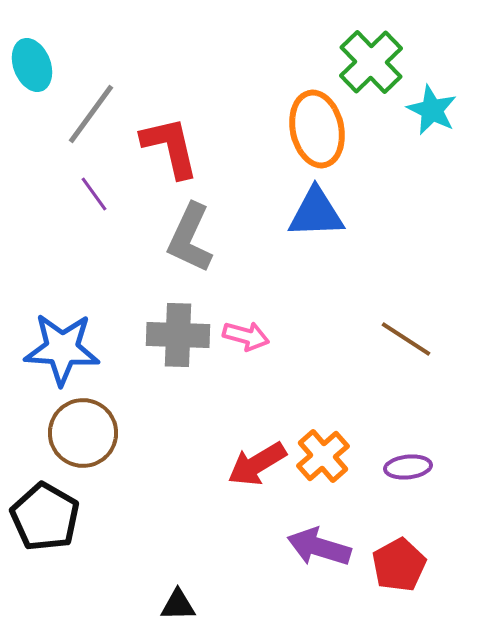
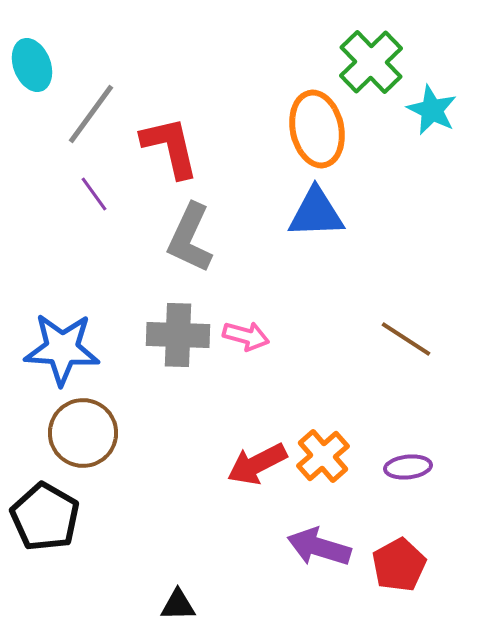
red arrow: rotated 4 degrees clockwise
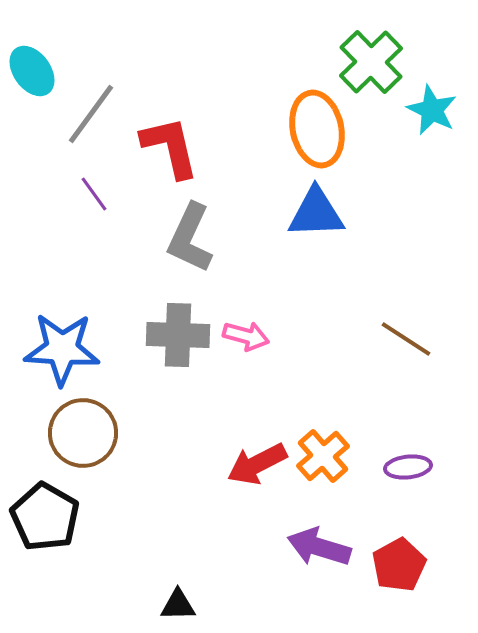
cyan ellipse: moved 6 px down; rotated 15 degrees counterclockwise
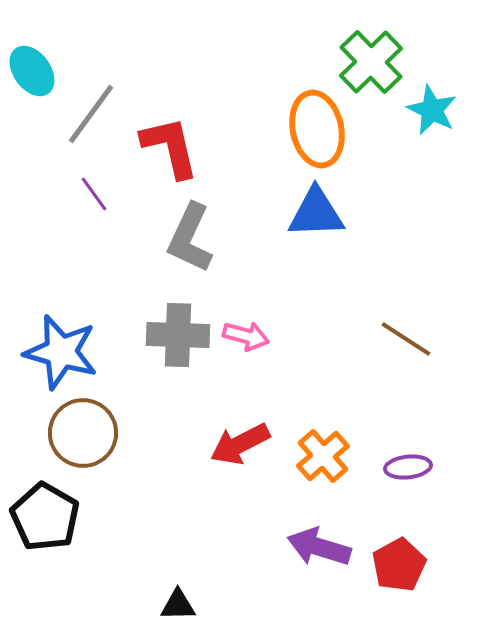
blue star: moved 1 px left, 3 px down; rotated 12 degrees clockwise
red arrow: moved 17 px left, 20 px up
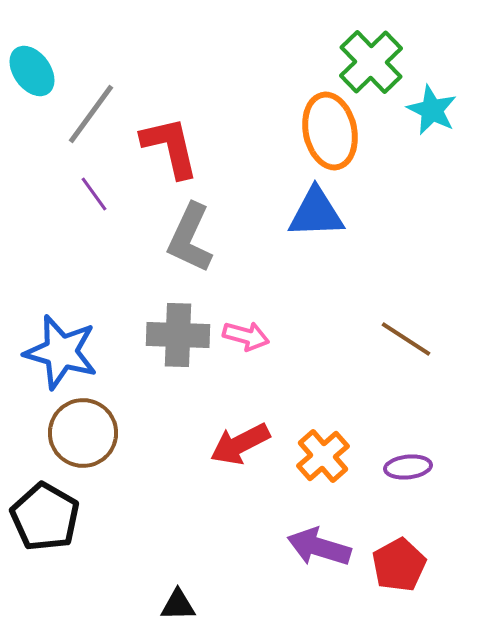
orange ellipse: moved 13 px right, 2 px down
